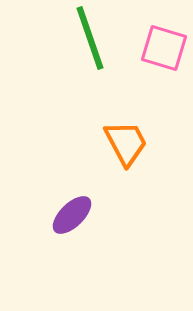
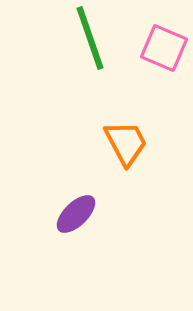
pink square: rotated 6 degrees clockwise
purple ellipse: moved 4 px right, 1 px up
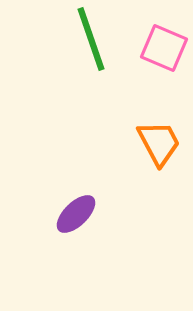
green line: moved 1 px right, 1 px down
orange trapezoid: moved 33 px right
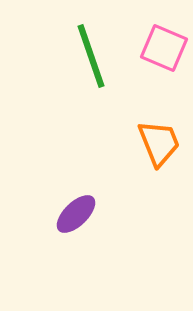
green line: moved 17 px down
orange trapezoid: rotated 6 degrees clockwise
